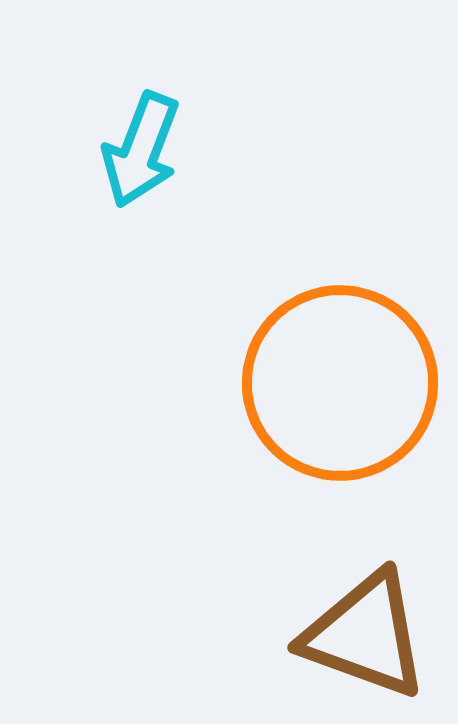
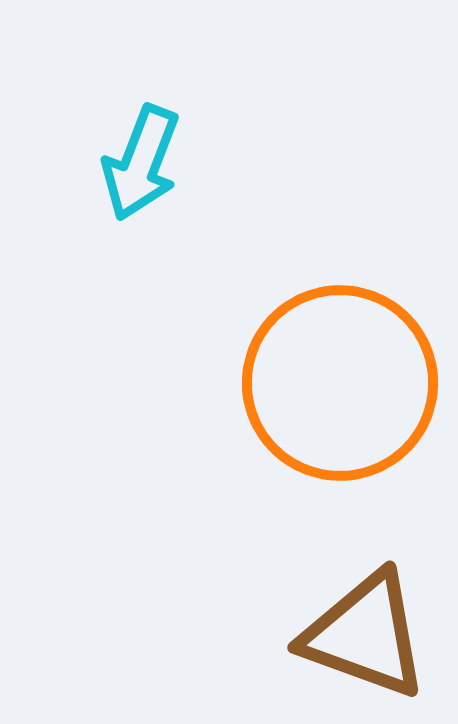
cyan arrow: moved 13 px down
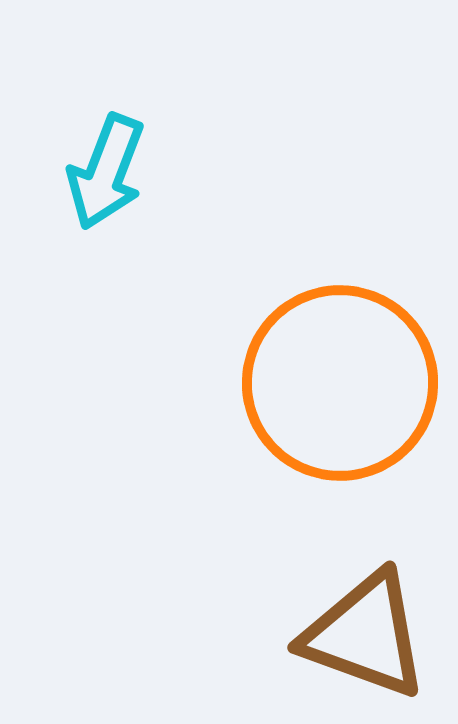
cyan arrow: moved 35 px left, 9 px down
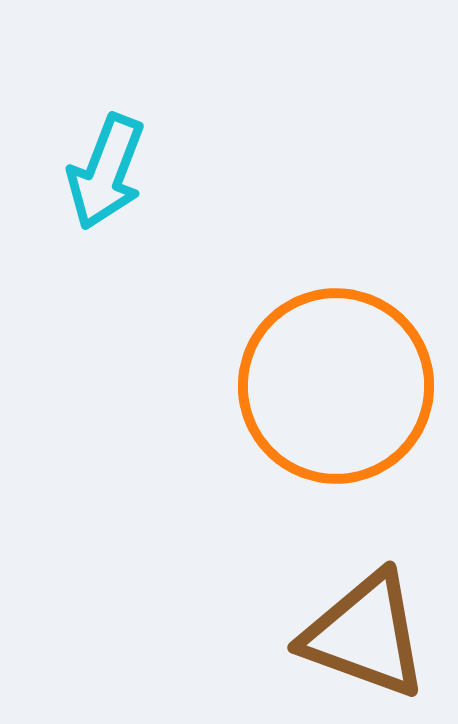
orange circle: moved 4 px left, 3 px down
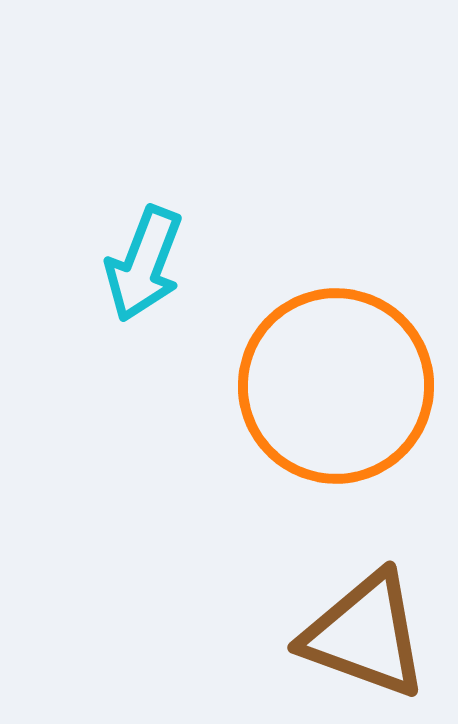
cyan arrow: moved 38 px right, 92 px down
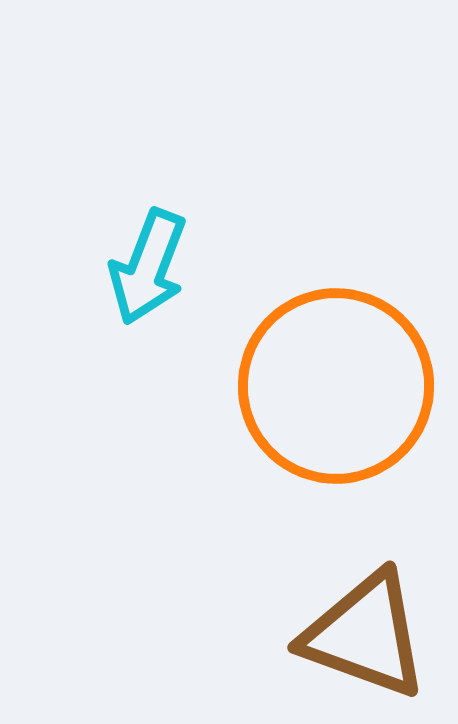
cyan arrow: moved 4 px right, 3 px down
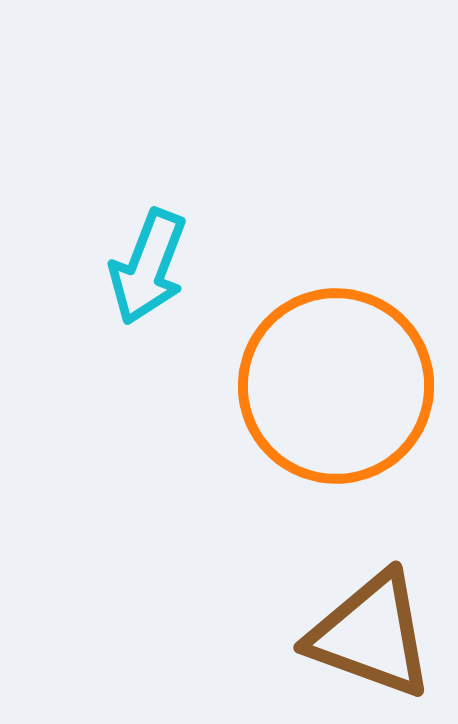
brown triangle: moved 6 px right
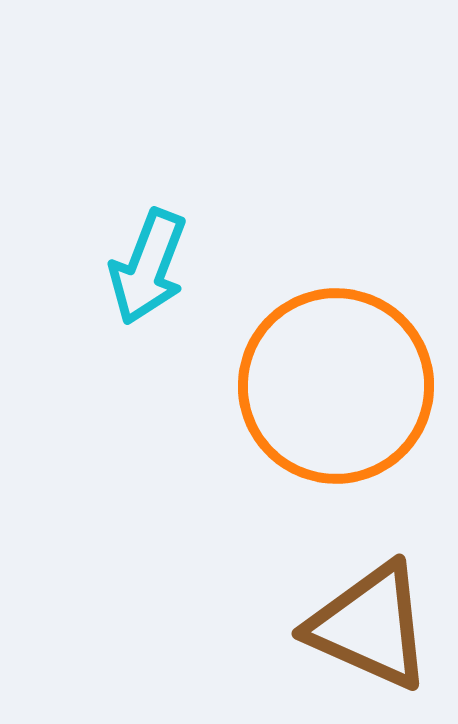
brown triangle: moved 1 px left, 9 px up; rotated 4 degrees clockwise
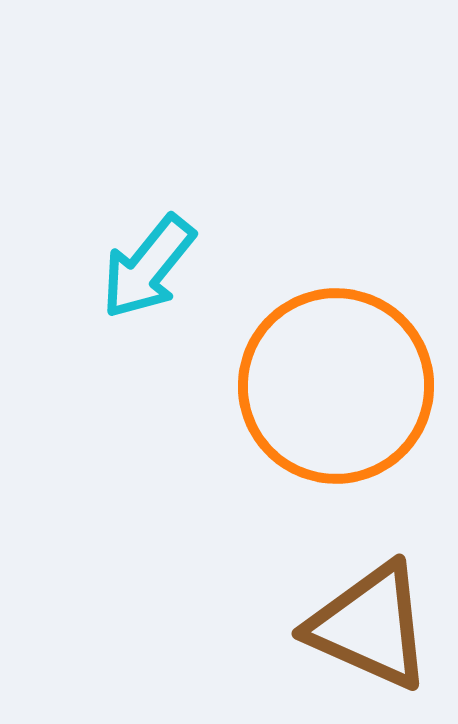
cyan arrow: rotated 18 degrees clockwise
